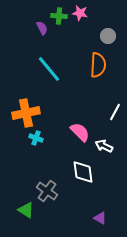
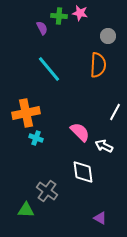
green triangle: rotated 30 degrees counterclockwise
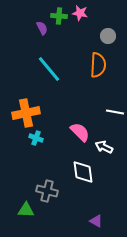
white line: rotated 72 degrees clockwise
white arrow: moved 1 px down
gray cross: rotated 20 degrees counterclockwise
purple triangle: moved 4 px left, 3 px down
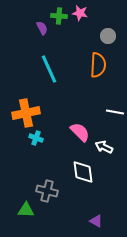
cyan line: rotated 16 degrees clockwise
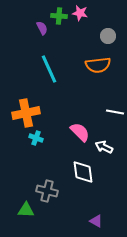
orange semicircle: rotated 80 degrees clockwise
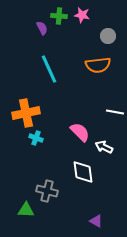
pink star: moved 2 px right, 2 px down
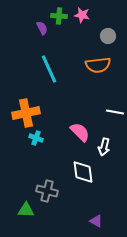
white arrow: rotated 102 degrees counterclockwise
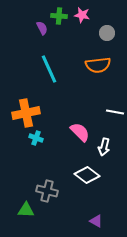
gray circle: moved 1 px left, 3 px up
white diamond: moved 4 px right, 3 px down; rotated 45 degrees counterclockwise
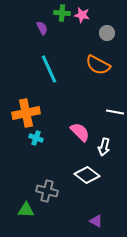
green cross: moved 3 px right, 3 px up
orange semicircle: rotated 35 degrees clockwise
